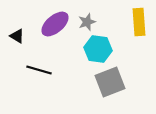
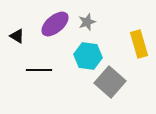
yellow rectangle: moved 22 px down; rotated 12 degrees counterclockwise
cyan hexagon: moved 10 px left, 7 px down
black line: rotated 15 degrees counterclockwise
gray square: rotated 28 degrees counterclockwise
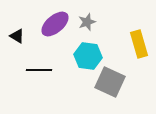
gray square: rotated 16 degrees counterclockwise
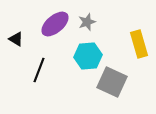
black triangle: moved 1 px left, 3 px down
cyan hexagon: rotated 12 degrees counterclockwise
black line: rotated 70 degrees counterclockwise
gray square: moved 2 px right
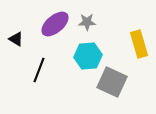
gray star: rotated 18 degrees clockwise
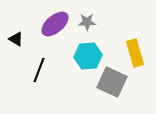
yellow rectangle: moved 4 px left, 9 px down
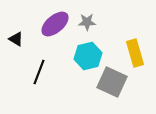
cyan hexagon: rotated 8 degrees counterclockwise
black line: moved 2 px down
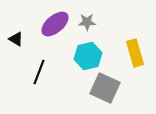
gray square: moved 7 px left, 6 px down
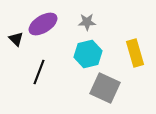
purple ellipse: moved 12 px left; rotated 8 degrees clockwise
black triangle: rotated 14 degrees clockwise
cyan hexagon: moved 2 px up
